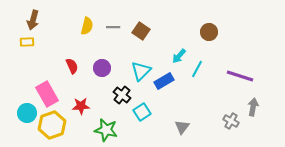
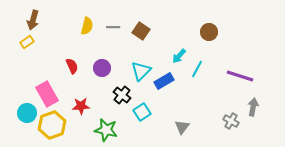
yellow rectangle: rotated 32 degrees counterclockwise
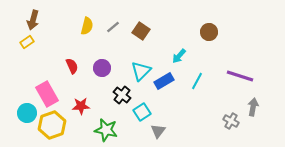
gray line: rotated 40 degrees counterclockwise
cyan line: moved 12 px down
gray triangle: moved 24 px left, 4 px down
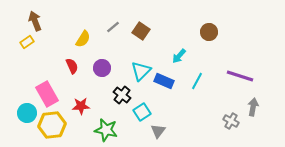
brown arrow: moved 2 px right, 1 px down; rotated 144 degrees clockwise
yellow semicircle: moved 4 px left, 13 px down; rotated 18 degrees clockwise
blue rectangle: rotated 54 degrees clockwise
yellow hexagon: rotated 12 degrees clockwise
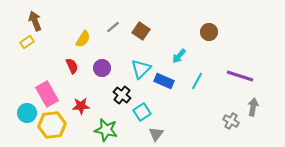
cyan triangle: moved 2 px up
gray triangle: moved 2 px left, 3 px down
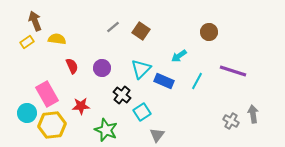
yellow semicircle: moved 26 px left; rotated 114 degrees counterclockwise
cyan arrow: rotated 14 degrees clockwise
purple line: moved 7 px left, 5 px up
gray arrow: moved 7 px down; rotated 18 degrees counterclockwise
green star: rotated 10 degrees clockwise
gray triangle: moved 1 px right, 1 px down
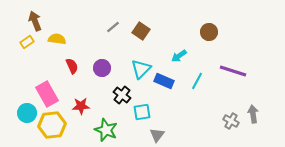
cyan square: rotated 24 degrees clockwise
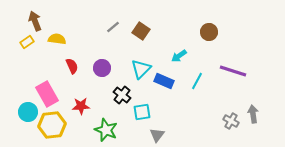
cyan circle: moved 1 px right, 1 px up
